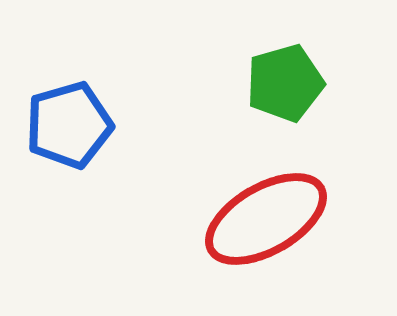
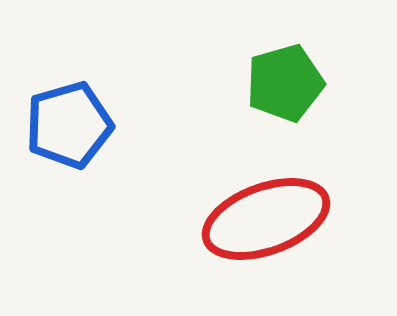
red ellipse: rotated 10 degrees clockwise
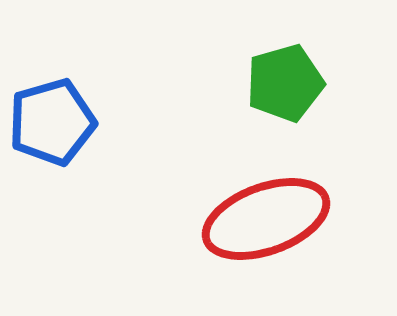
blue pentagon: moved 17 px left, 3 px up
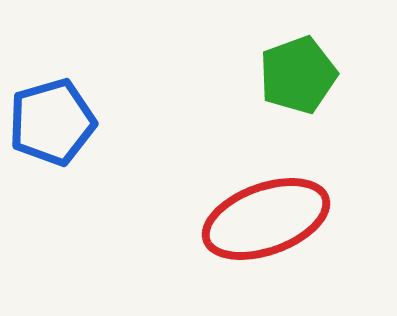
green pentagon: moved 13 px right, 8 px up; rotated 4 degrees counterclockwise
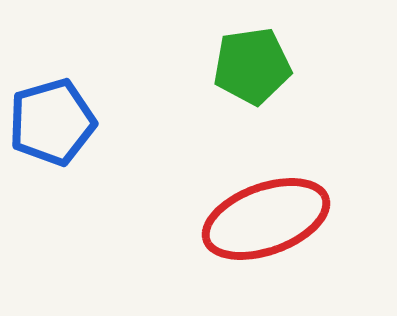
green pentagon: moved 46 px left, 9 px up; rotated 12 degrees clockwise
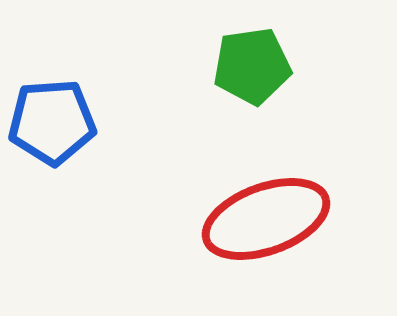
blue pentagon: rotated 12 degrees clockwise
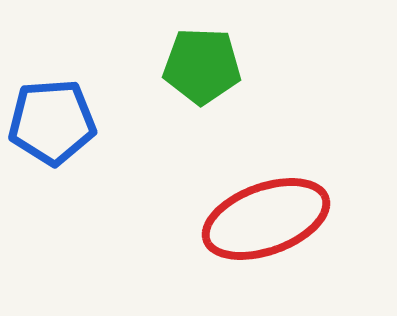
green pentagon: moved 50 px left; rotated 10 degrees clockwise
